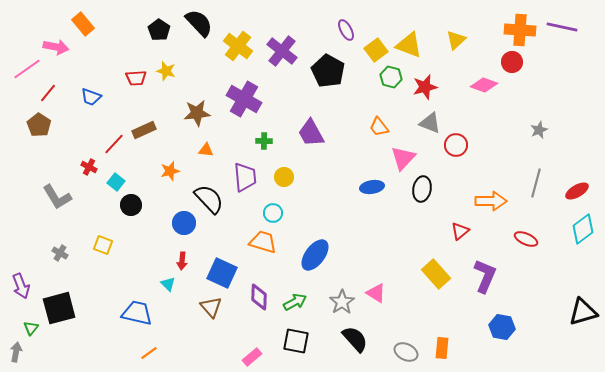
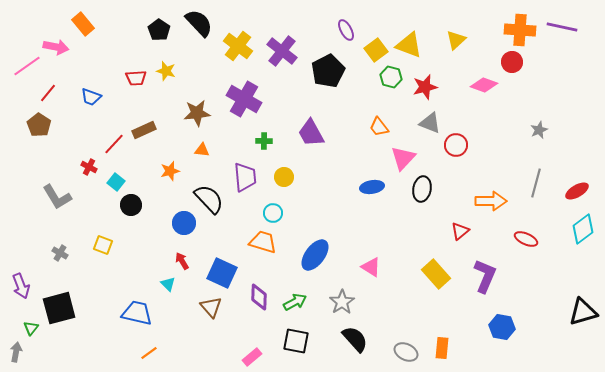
pink line at (27, 69): moved 3 px up
black pentagon at (328, 71): rotated 16 degrees clockwise
orange triangle at (206, 150): moved 4 px left
red arrow at (182, 261): rotated 144 degrees clockwise
pink triangle at (376, 293): moved 5 px left, 26 px up
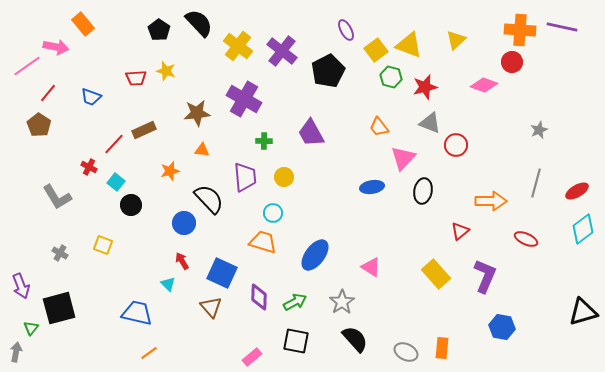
black ellipse at (422, 189): moved 1 px right, 2 px down
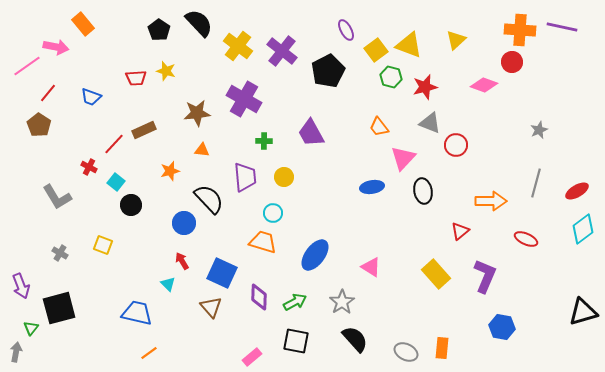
black ellipse at (423, 191): rotated 20 degrees counterclockwise
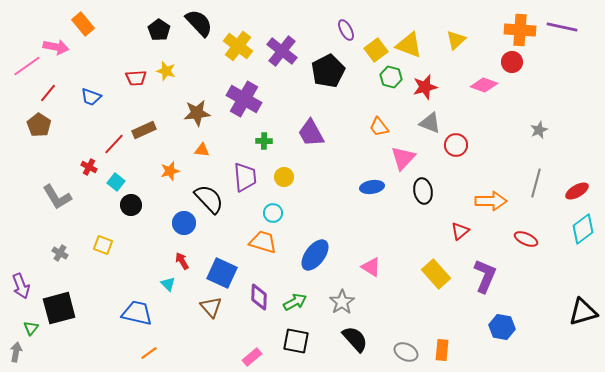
orange rectangle at (442, 348): moved 2 px down
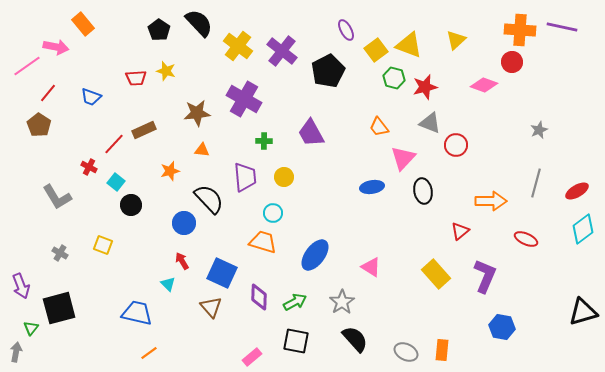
green hexagon at (391, 77): moved 3 px right, 1 px down
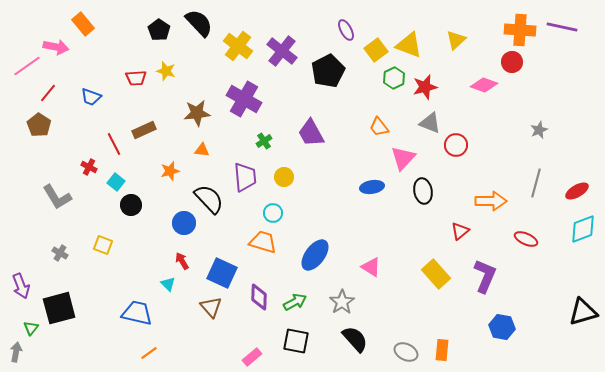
green hexagon at (394, 78): rotated 20 degrees clockwise
green cross at (264, 141): rotated 35 degrees counterclockwise
red line at (114, 144): rotated 70 degrees counterclockwise
cyan diamond at (583, 229): rotated 16 degrees clockwise
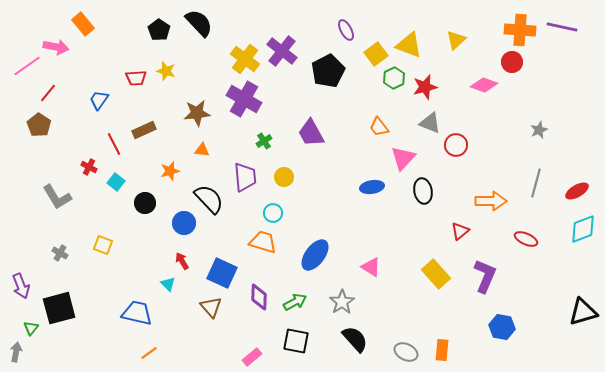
yellow cross at (238, 46): moved 7 px right, 13 px down
yellow square at (376, 50): moved 4 px down
blue trapezoid at (91, 97): moved 8 px right, 3 px down; rotated 105 degrees clockwise
black circle at (131, 205): moved 14 px right, 2 px up
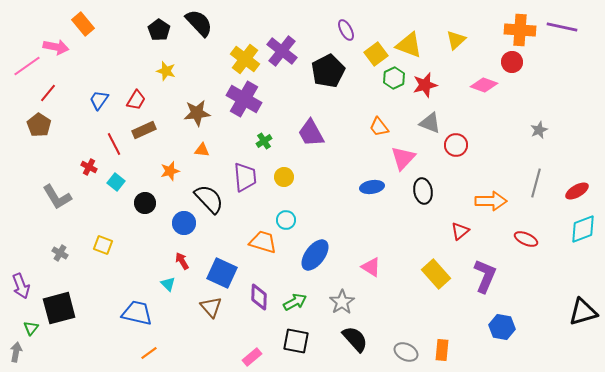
red trapezoid at (136, 78): moved 22 px down; rotated 55 degrees counterclockwise
red star at (425, 87): moved 2 px up
cyan circle at (273, 213): moved 13 px right, 7 px down
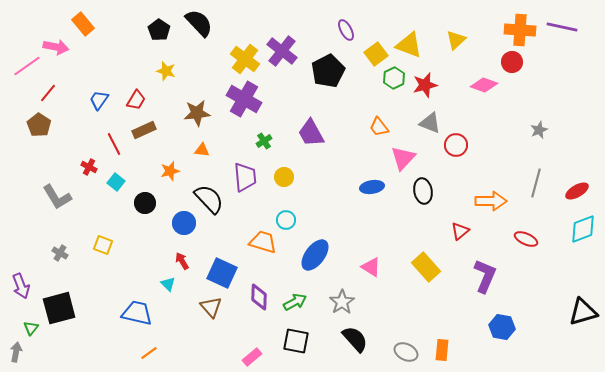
yellow rectangle at (436, 274): moved 10 px left, 7 px up
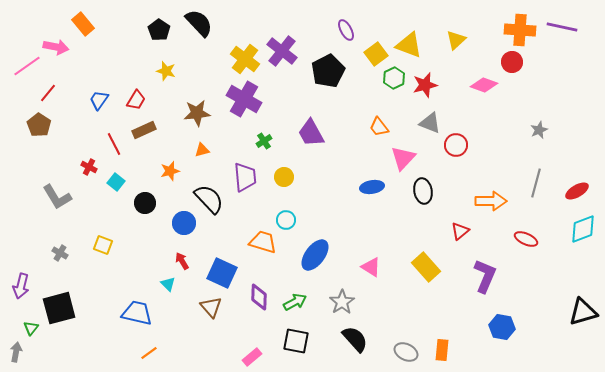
orange triangle at (202, 150): rotated 21 degrees counterclockwise
purple arrow at (21, 286): rotated 35 degrees clockwise
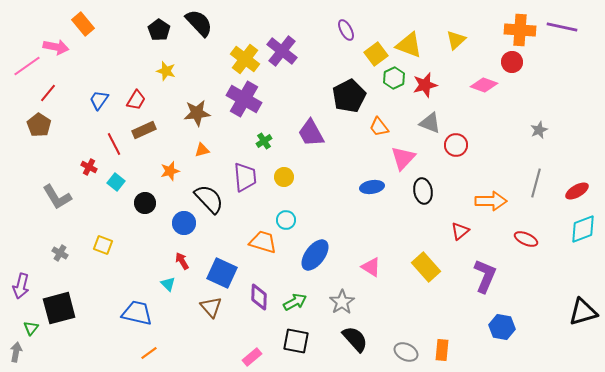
black pentagon at (328, 71): moved 21 px right, 25 px down
